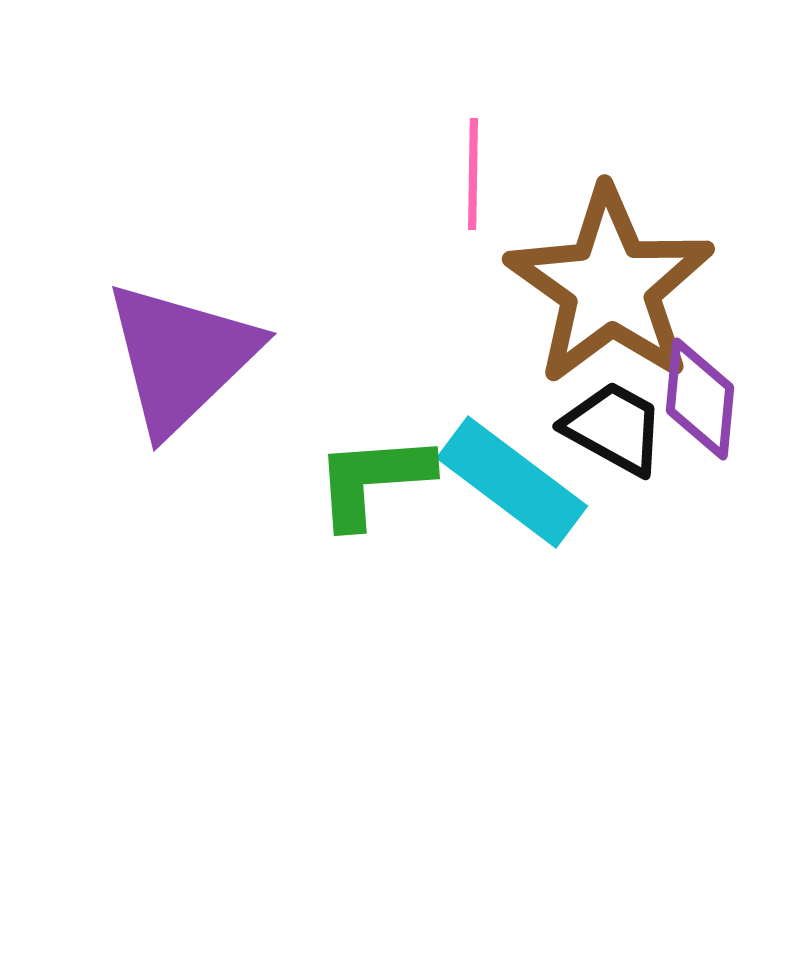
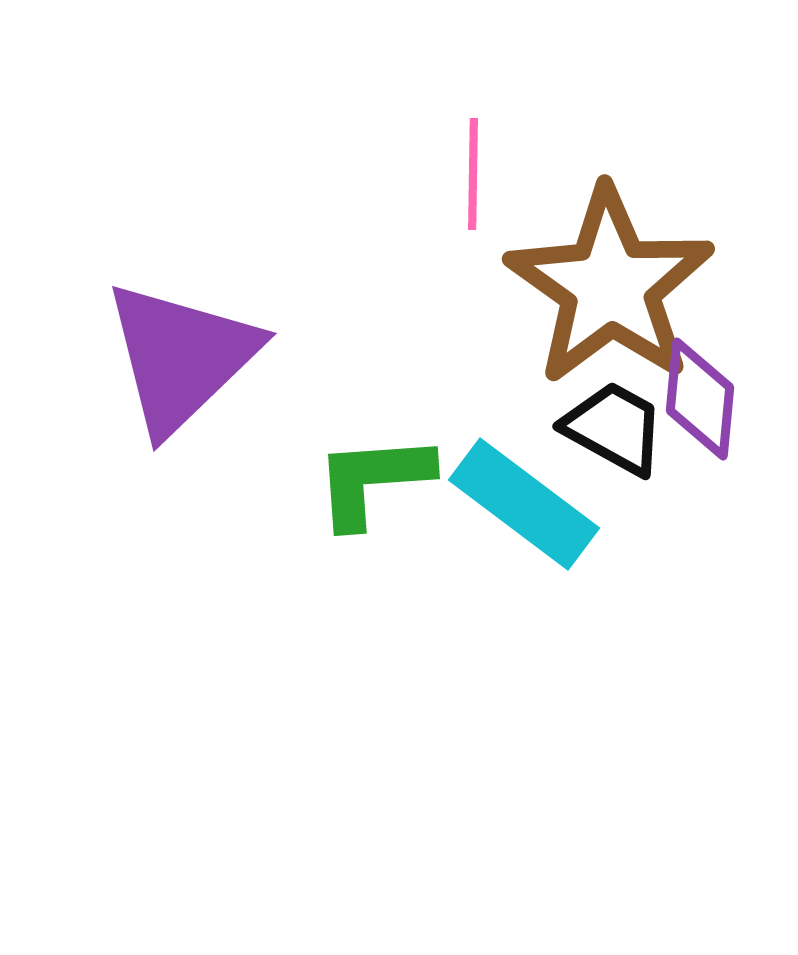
cyan rectangle: moved 12 px right, 22 px down
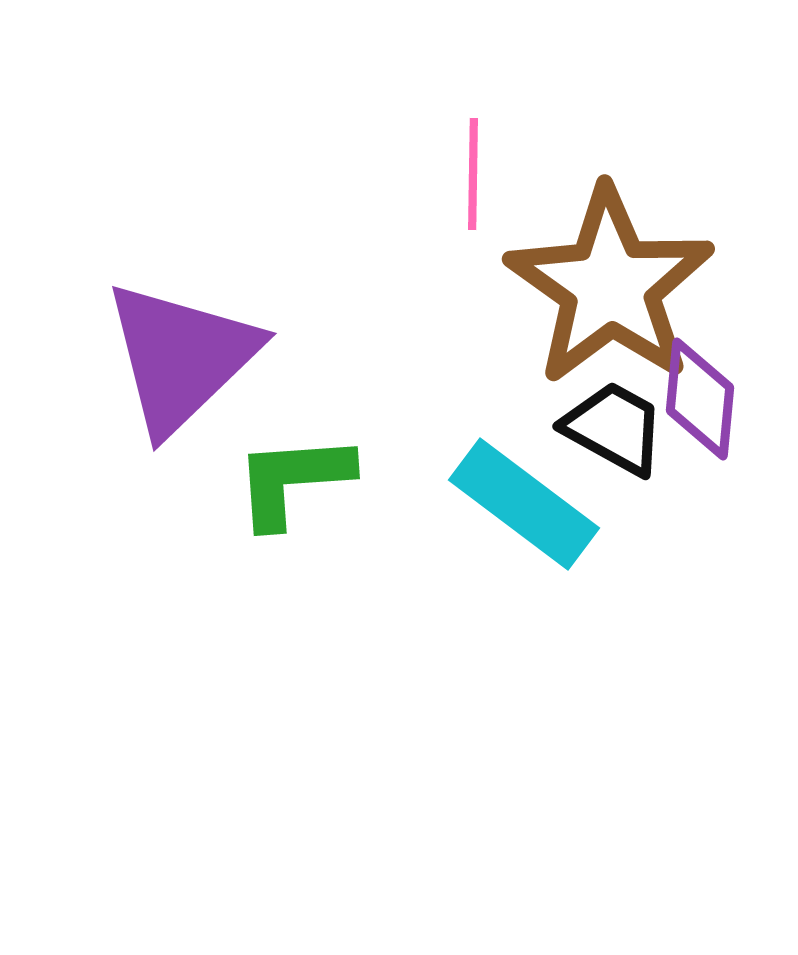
green L-shape: moved 80 px left
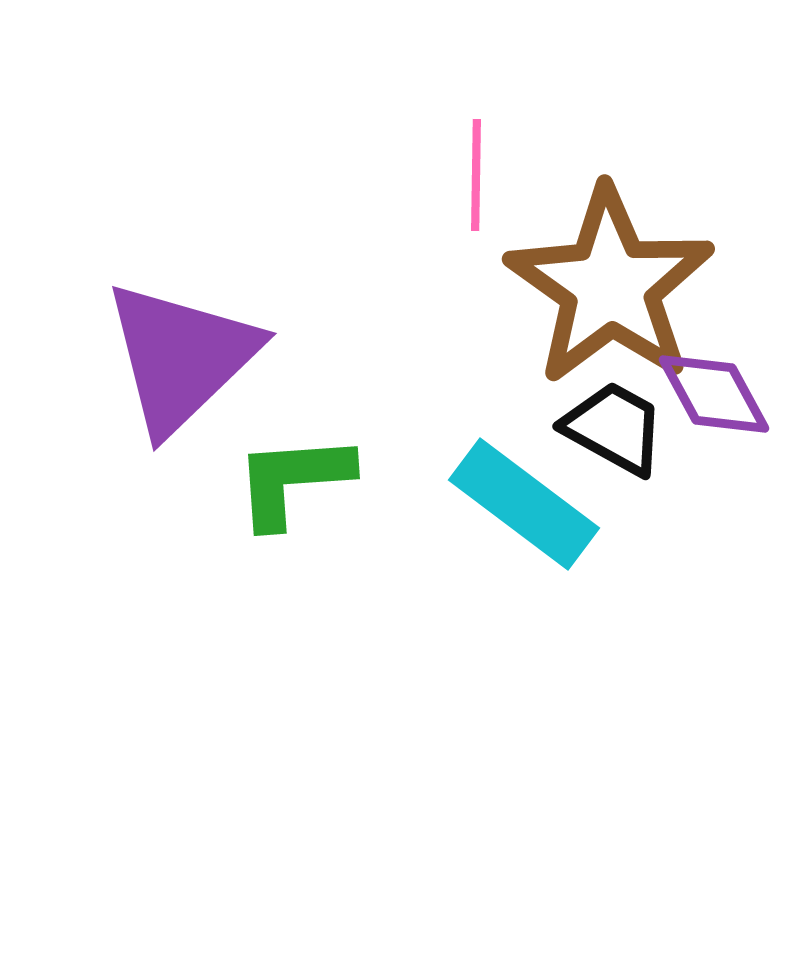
pink line: moved 3 px right, 1 px down
purple diamond: moved 14 px right, 5 px up; rotated 34 degrees counterclockwise
